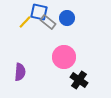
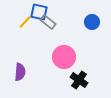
blue circle: moved 25 px right, 4 px down
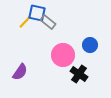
blue square: moved 2 px left, 1 px down
blue circle: moved 2 px left, 23 px down
pink circle: moved 1 px left, 2 px up
purple semicircle: rotated 30 degrees clockwise
black cross: moved 6 px up
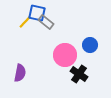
gray rectangle: moved 2 px left
pink circle: moved 2 px right
purple semicircle: moved 1 px down; rotated 24 degrees counterclockwise
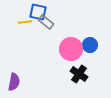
blue square: moved 1 px right, 1 px up
yellow line: rotated 40 degrees clockwise
pink circle: moved 6 px right, 6 px up
purple semicircle: moved 6 px left, 9 px down
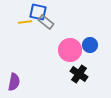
pink circle: moved 1 px left, 1 px down
